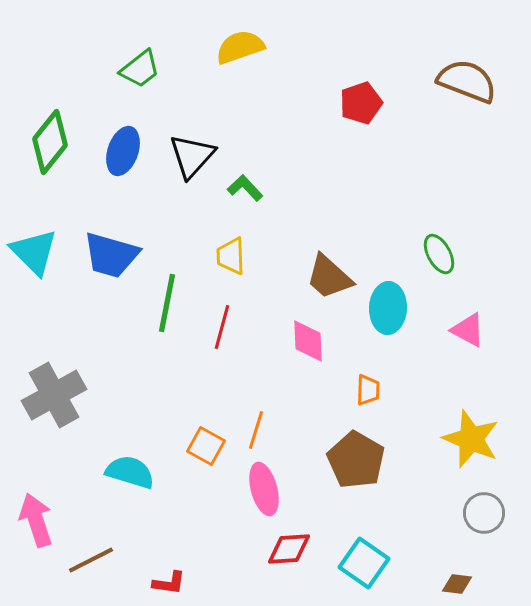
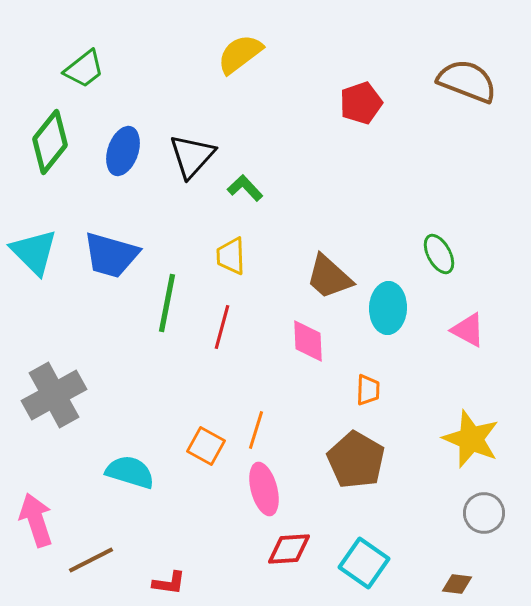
yellow semicircle: moved 7 px down; rotated 18 degrees counterclockwise
green trapezoid: moved 56 px left
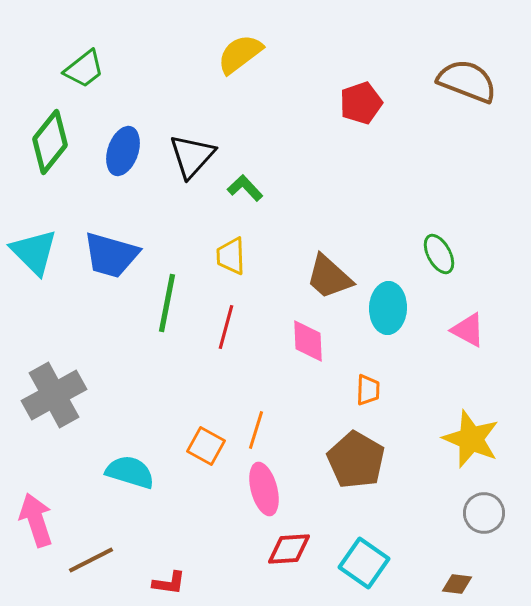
red line: moved 4 px right
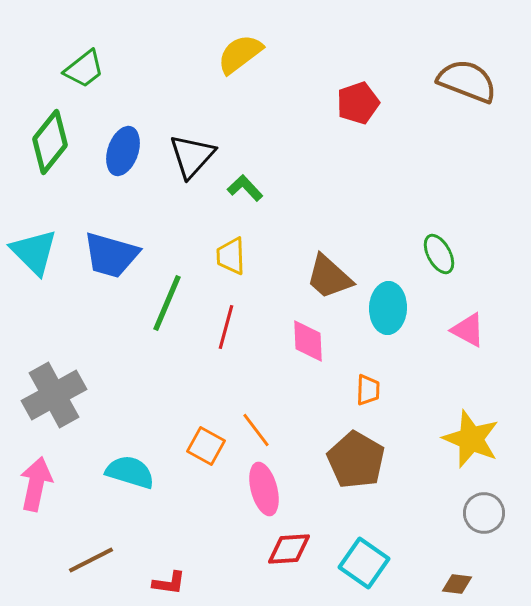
red pentagon: moved 3 px left
green line: rotated 12 degrees clockwise
orange line: rotated 54 degrees counterclockwise
pink arrow: moved 36 px up; rotated 30 degrees clockwise
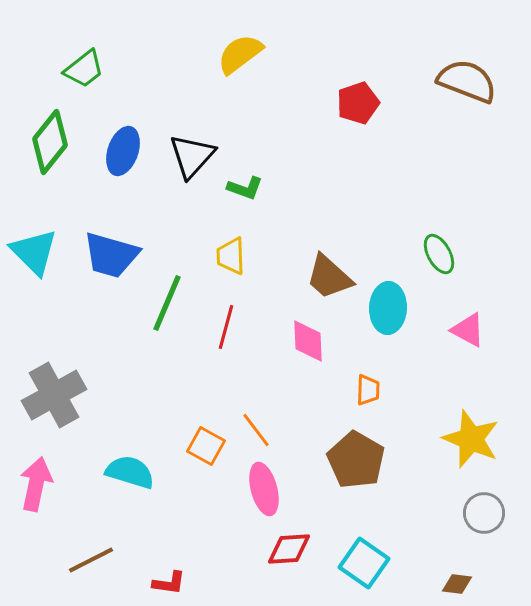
green L-shape: rotated 153 degrees clockwise
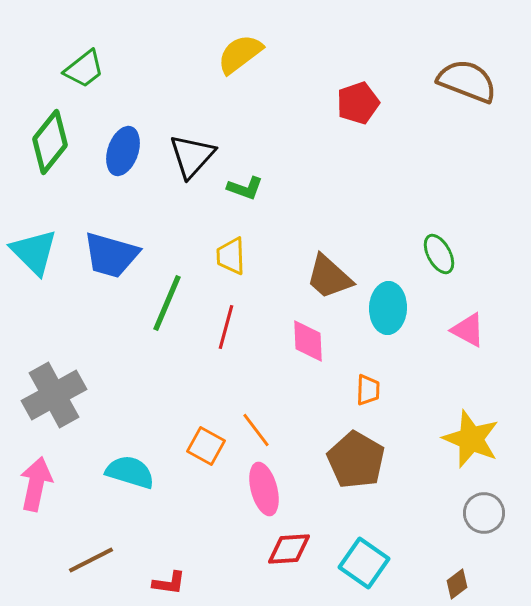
brown diamond: rotated 44 degrees counterclockwise
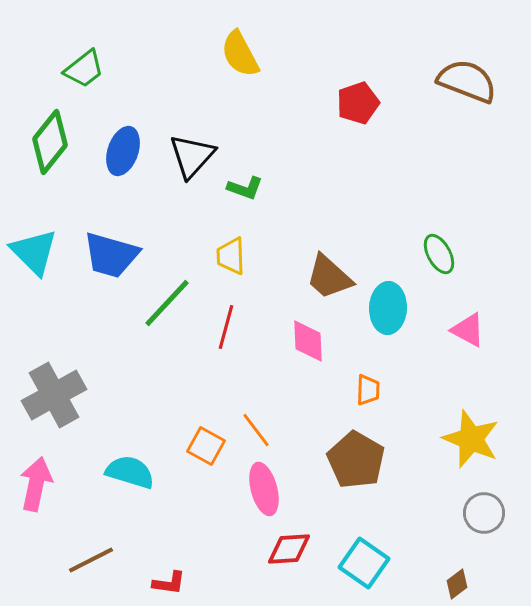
yellow semicircle: rotated 81 degrees counterclockwise
green line: rotated 20 degrees clockwise
